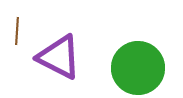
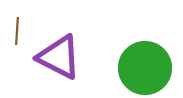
green circle: moved 7 px right
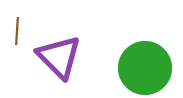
purple triangle: rotated 18 degrees clockwise
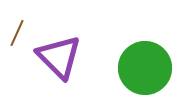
brown line: moved 2 px down; rotated 20 degrees clockwise
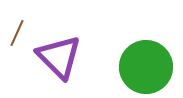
green circle: moved 1 px right, 1 px up
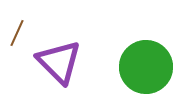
purple triangle: moved 5 px down
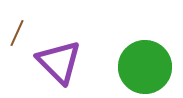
green circle: moved 1 px left
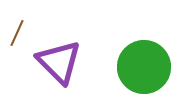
green circle: moved 1 px left
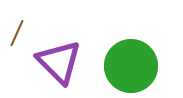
green circle: moved 13 px left, 1 px up
